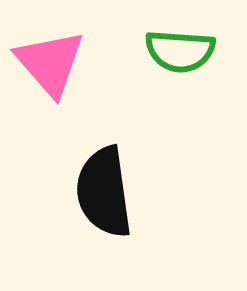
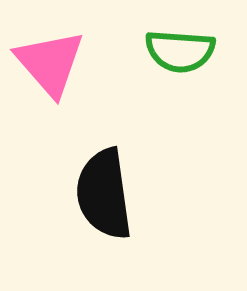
black semicircle: moved 2 px down
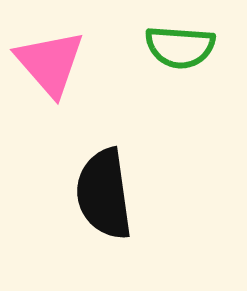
green semicircle: moved 4 px up
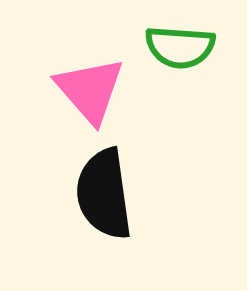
pink triangle: moved 40 px right, 27 px down
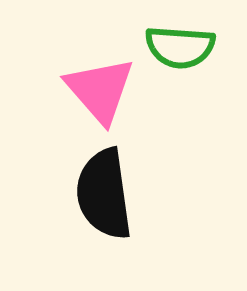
pink triangle: moved 10 px right
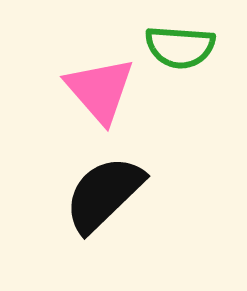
black semicircle: rotated 54 degrees clockwise
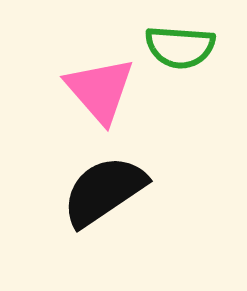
black semicircle: moved 3 px up; rotated 10 degrees clockwise
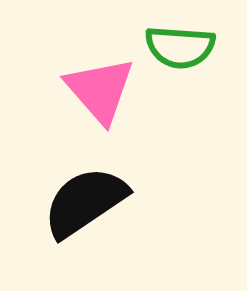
black semicircle: moved 19 px left, 11 px down
